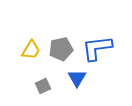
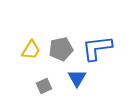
gray square: moved 1 px right
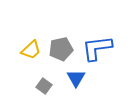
yellow trapezoid: rotated 15 degrees clockwise
blue triangle: moved 1 px left
gray square: rotated 28 degrees counterclockwise
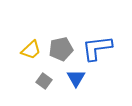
gray square: moved 5 px up
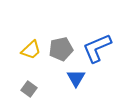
blue L-shape: rotated 16 degrees counterclockwise
gray square: moved 15 px left, 8 px down
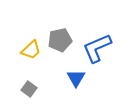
gray pentagon: moved 1 px left, 9 px up
